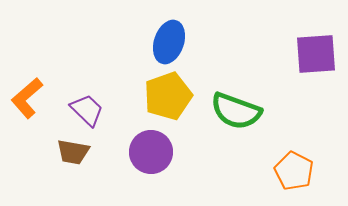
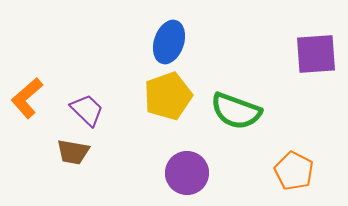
purple circle: moved 36 px right, 21 px down
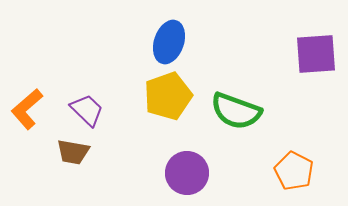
orange L-shape: moved 11 px down
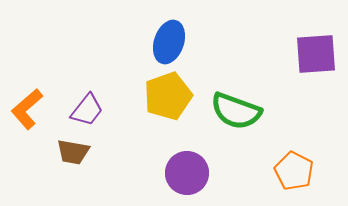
purple trapezoid: rotated 84 degrees clockwise
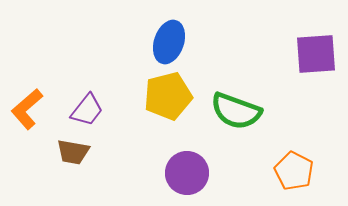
yellow pentagon: rotated 6 degrees clockwise
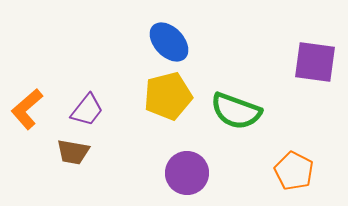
blue ellipse: rotated 63 degrees counterclockwise
purple square: moved 1 px left, 8 px down; rotated 12 degrees clockwise
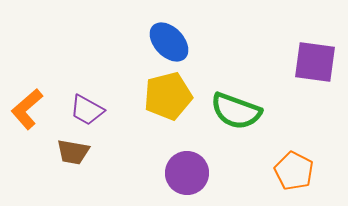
purple trapezoid: rotated 81 degrees clockwise
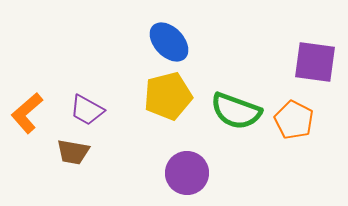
orange L-shape: moved 4 px down
orange pentagon: moved 51 px up
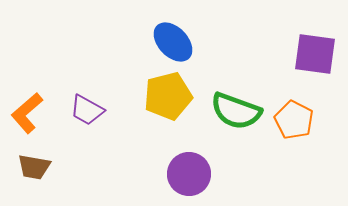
blue ellipse: moved 4 px right
purple square: moved 8 px up
brown trapezoid: moved 39 px left, 15 px down
purple circle: moved 2 px right, 1 px down
